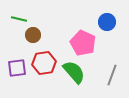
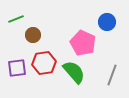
green line: moved 3 px left; rotated 35 degrees counterclockwise
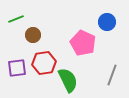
green semicircle: moved 6 px left, 8 px down; rotated 15 degrees clockwise
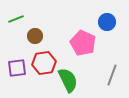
brown circle: moved 2 px right, 1 px down
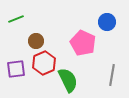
brown circle: moved 1 px right, 5 px down
red hexagon: rotated 15 degrees counterclockwise
purple square: moved 1 px left, 1 px down
gray line: rotated 10 degrees counterclockwise
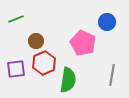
green semicircle: rotated 35 degrees clockwise
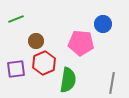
blue circle: moved 4 px left, 2 px down
pink pentagon: moved 2 px left; rotated 20 degrees counterclockwise
gray line: moved 8 px down
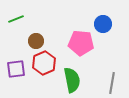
green semicircle: moved 4 px right; rotated 20 degrees counterclockwise
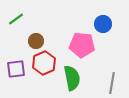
green line: rotated 14 degrees counterclockwise
pink pentagon: moved 1 px right, 2 px down
green semicircle: moved 2 px up
